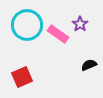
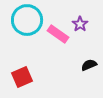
cyan circle: moved 5 px up
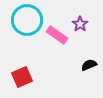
pink rectangle: moved 1 px left, 1 px down
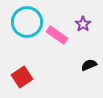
cyan circle: moved 2 px down
purple star: moved 3 px right
red square: rotated 10 degrees counterclockwise
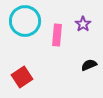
cyan circle: moved 2 px left, 1 px up
pink rectangle: rotated 60 degrees clockwise
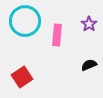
purple star: moved 6 px right
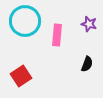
purple star: rotated 21 degrees counterclockwise
black semicircle: moved 2 px left, 1 px up; rotated 133 degrees clockwise
red square: moved 1 px left, 1 px up
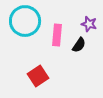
black semicircle: moved 8 px left, 19 px up; rotated 14 degrees clockwise
red square: moved 17 px right
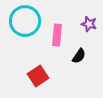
black semicircle: moved 11 px down
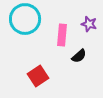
cyan circle: moved 2 px up
pink rectangle: moved 5 px right
black semicircle: rotated 14 degrees clockwise
